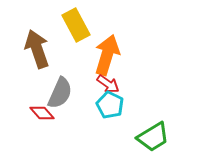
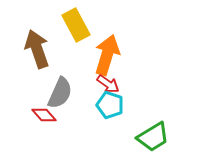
cyan pentagon: rotated 8 degrees counterclockwise
red diamond: moved 2 px right, 2 px down
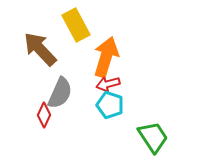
brown arrow: moved 3 px right; rotated 24 degrees counterclockwise
orange arrow: moved 1 px left, 2 px down
red arrow: rotated 130 degrees clockwise
red diamond: rotated 65 degrees clockwise
green trapezoid: rotated 92 degrees counterclockwise
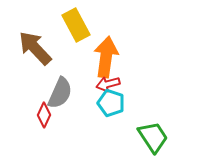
brown arrow: moved 5 px left, 1 px up
orange arrow: rotated 9 degrees counterclockwise
cyan pentagon: moved 1 px right, 2 px up
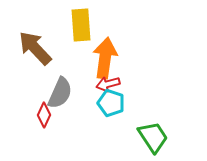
yellow rectangle: moved 5 px right; rotated 24 degrees clockwise
orange arrow: moved 1 px left, 1 px down
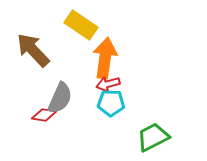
yellow rectangle: rotated 52 degrees counterclockwise
brown arrow: moved 2 px left, 2 px down
gray semicircle: moved 5 px down
cyan pentagon: rotated 16 degrees counterclockwise
red diamond: rotated 75 degrees clockwise
green trapezoid: rotated 84 degrees counterclockwise
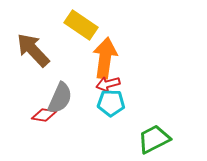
green trapezoid: moved 1 px right, 2 px down
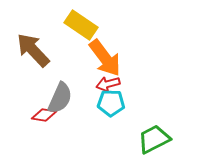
orange arrow: rotated 135 degrees clockwise
